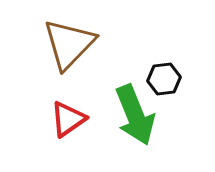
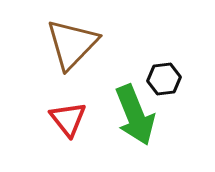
brown triangle: moved 3 px right
red triangle: rotated 33 degrees counterclockwise
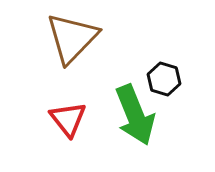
brown triangle: moved 6 px up
black hexagon: rotated 24 degrees clockwise
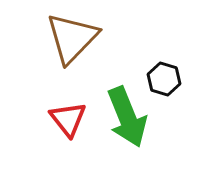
green arrow: moved 8 px left, 2 px down
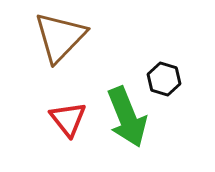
brown triangle: moved 12 px left, 1 px up
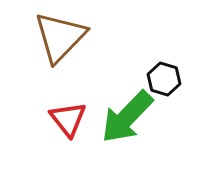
green arrow: rotated 66 degrees clockwise
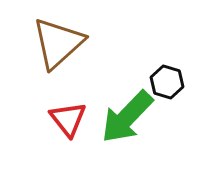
brown triangle: moved 2 px left, 6 px down; rotated 4 degrees clockwise
black hexagon: moved 3 px right, 3 px down
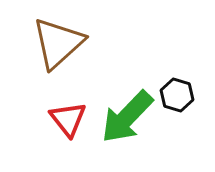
black hexagon: moved 10 px right, 13 px down
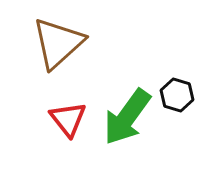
green arrow: rotated 8 degrees counterclockwise
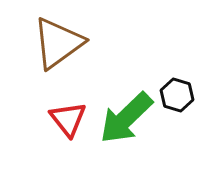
brown triangle: rotated 6 degrees clockwise
green arrow: moved 1 px left, 1 px down; rotated 10 degrees clockwise
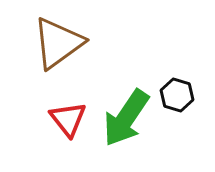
green arrow: rotated 12 degrees counterclockwise
